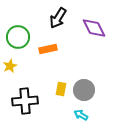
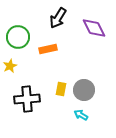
black cross: moved 2 px right, 2 px up
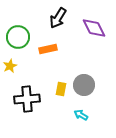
gray circle: moved 5 px up
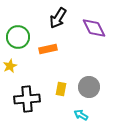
gray circle: moved 5 px right, 2 px down
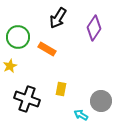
purple diamond: rotated 60 degrees clockwise
orange rectangle: moved 1 px left; rotated 42 degrees clockwise
gray circle: moved 12 px right, 14 px down
black cross: rotated 25 degrees clockwise
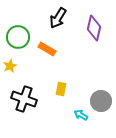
purple diamond: rotated 20 degrees counterclockwise
black cross: moved 3 px left
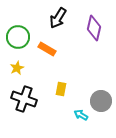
yellow star: moved 7 px right, 2 px down
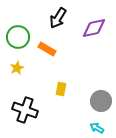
purple diamond: rotated 65 degrees clockwise
black cross: moved 1 px right, 11 px down
cyan arrow: moved 16 px right, 13 px down
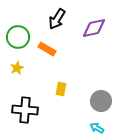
black arrow: moved 1 px left, 1 px down
black cross: rotated 15 degrees counterclockwise
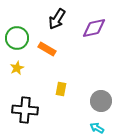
green circle: moved 1 px left, 1 px down
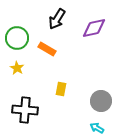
yellow star: rotated 16 degrees counterclockwise
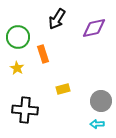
green circle: moved 1 px right, 1 px up
orange rectangle: moved 4 px left, 5 px down; rotated 42 degrees clockwise
yellow rectangle: moved 2 px right; rotated 64 degrees clockwise
cyan arrow: moved 4 px up; rotated 32 degrees counterclockwise
